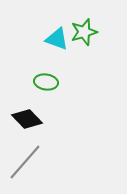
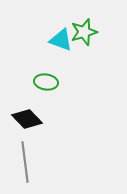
cyan triangle: moved 4 px right, 1 px down
gray line: rotated 48 degrees counterclockwise
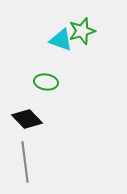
green star: moved 2 px left, 1 px up
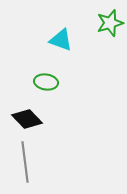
green star: moved 28 px right, 8 px up
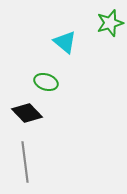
cyan triangle: moved 4 px right, 2 px down; rotated 20 degrees clockwise
green ellipse: rotated 10 degrees clockwise
black diamond: moved 6 px up
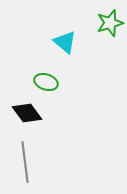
black diamond: rotated 8 degrees clockwise
